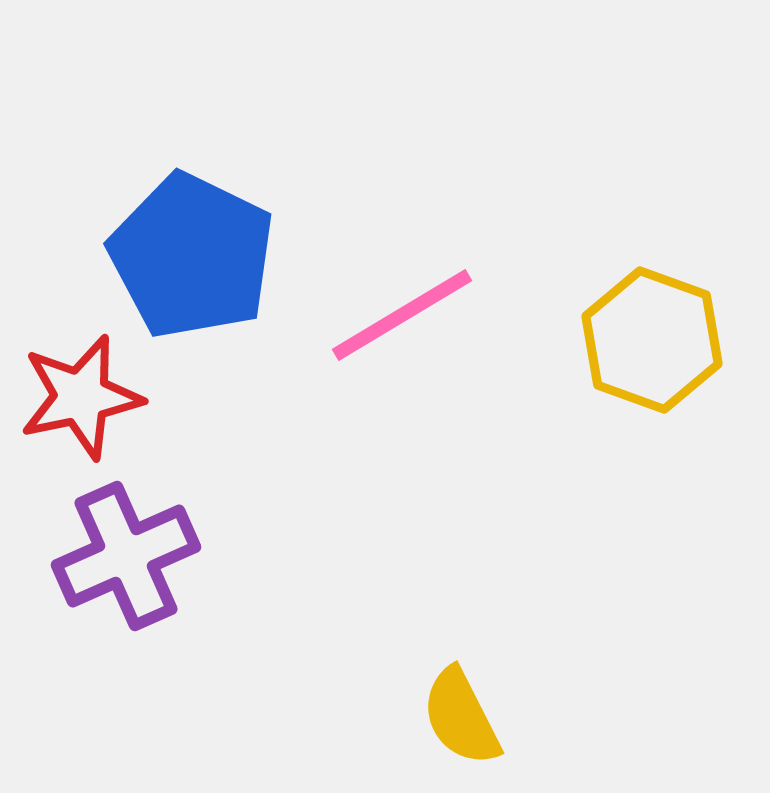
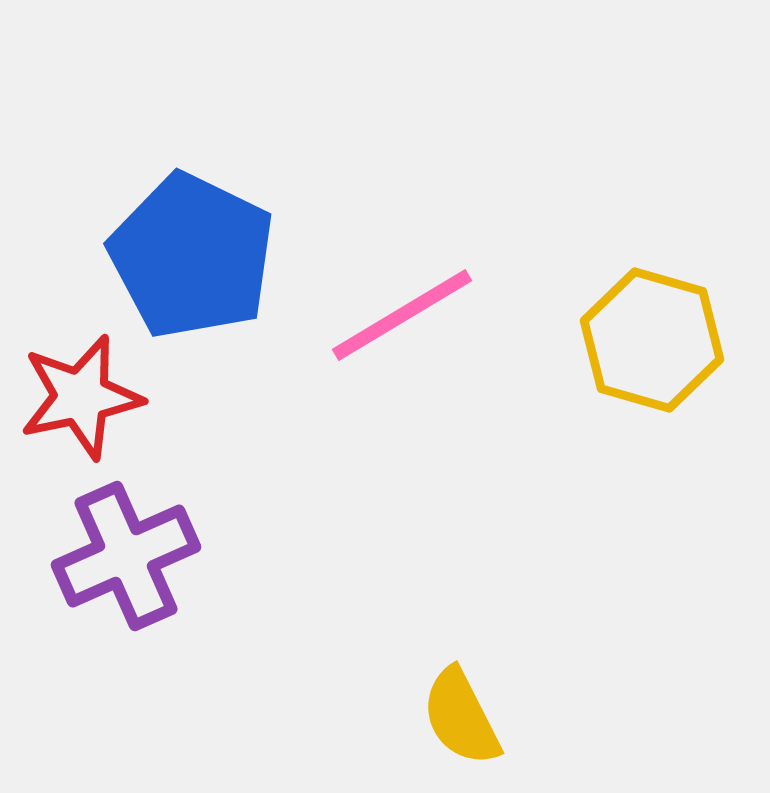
yellow hexagon: rotated 4 degrees counterclockwise
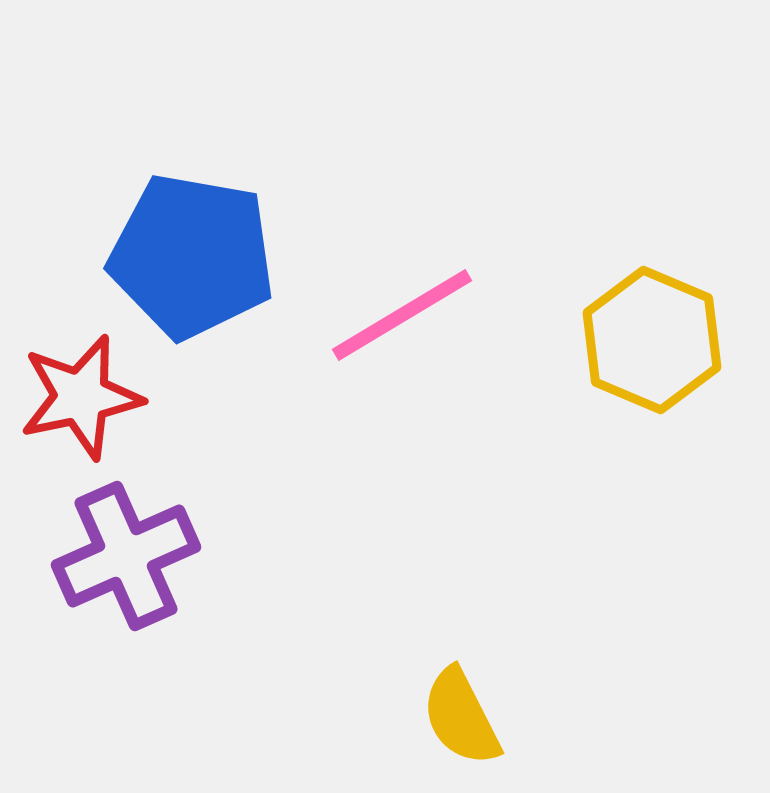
blue pentagon: rotated 16 degrees counterclockwise
yellow hexagon: rotated 7 degrees clockwise
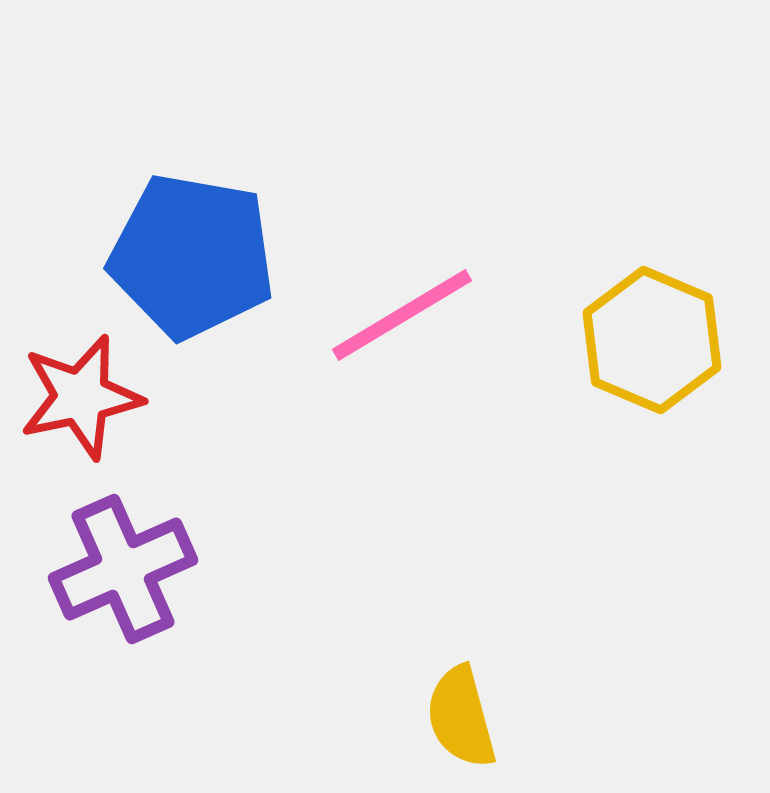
purple cross: moved 3 px left, 13 px down
yellow semicircle: rotated 12 degrees clockwise
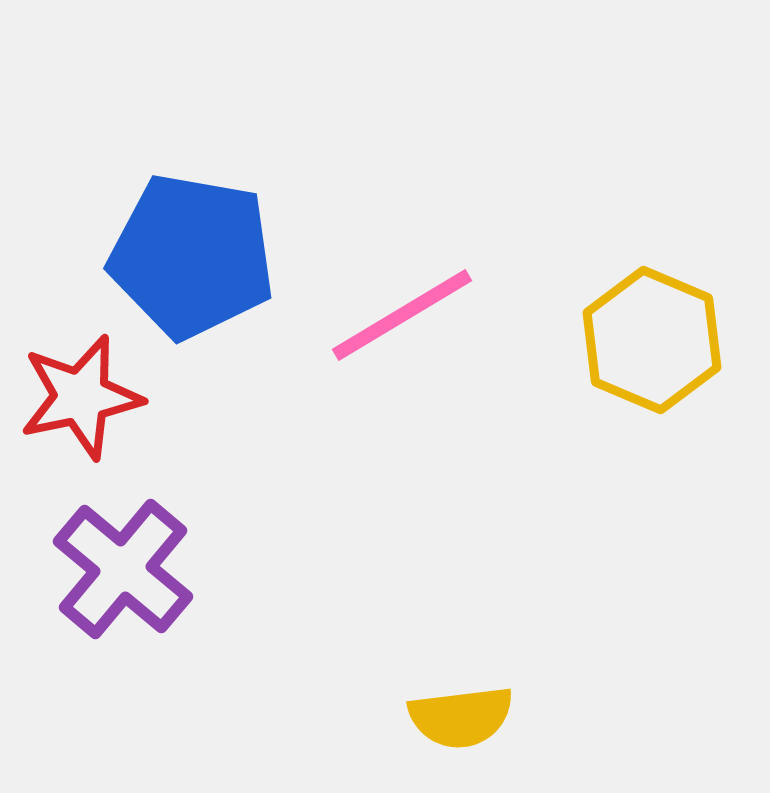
purple cross: rotated 26 degrees counterclockwise
yellow semicircle: rotated 82 degrees counterclockwise
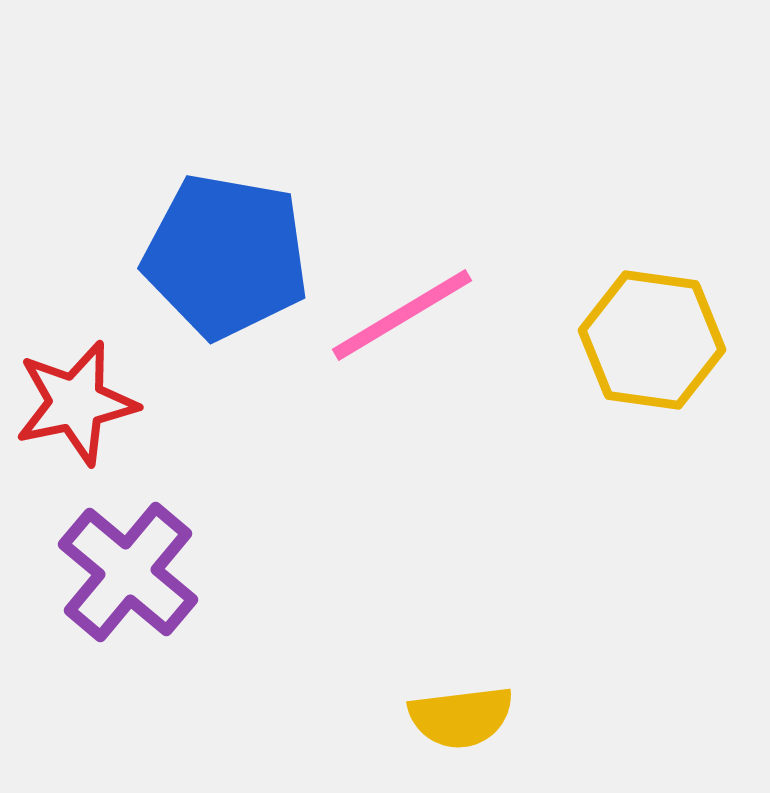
blue pentagon: moved 34 px right
yellow hexagon: rotated 15 degrees counterclockwise
red star: moved 5 px left, 6 px down
purple cross: moved 5 px right, 3 px down
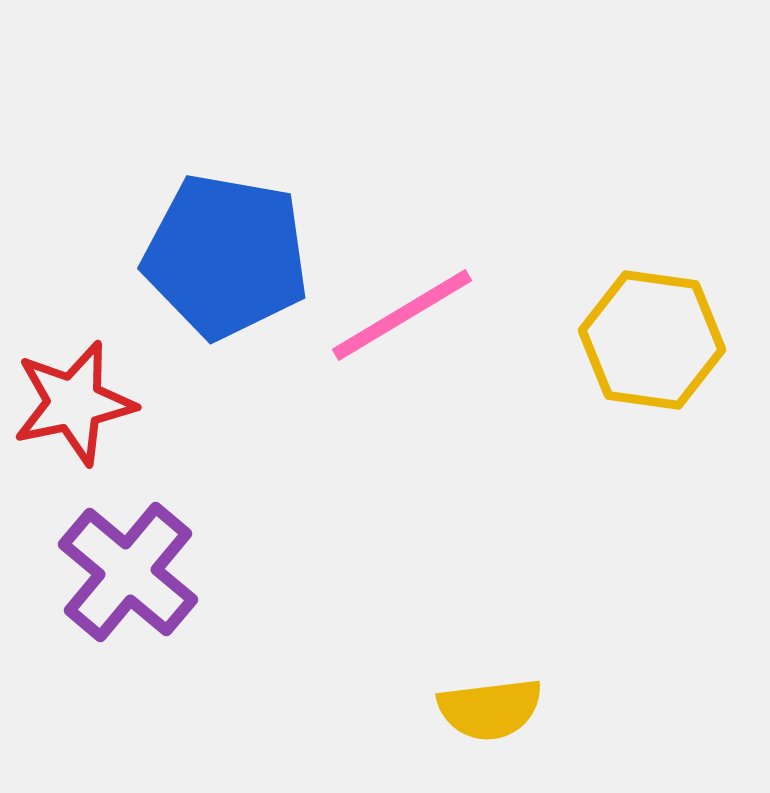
red star: moved 2 px left
yellow semicircle: moved 29 px right, 8 px up
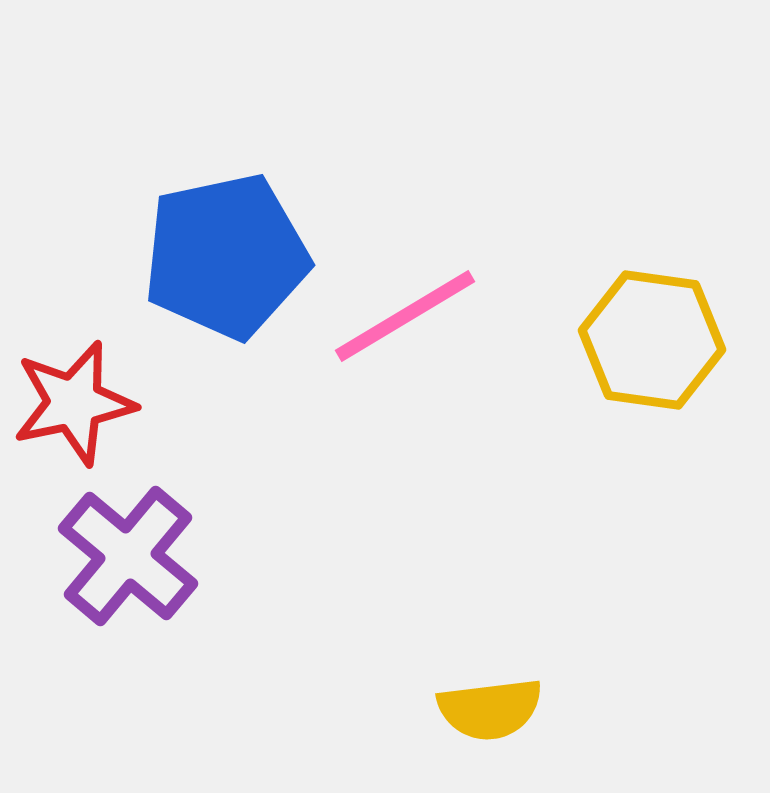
blue pentagon: rotated 22 degrees counterclockwise
pink line: moved 3 px right, 1 px down
purple cross: moved 16 px up
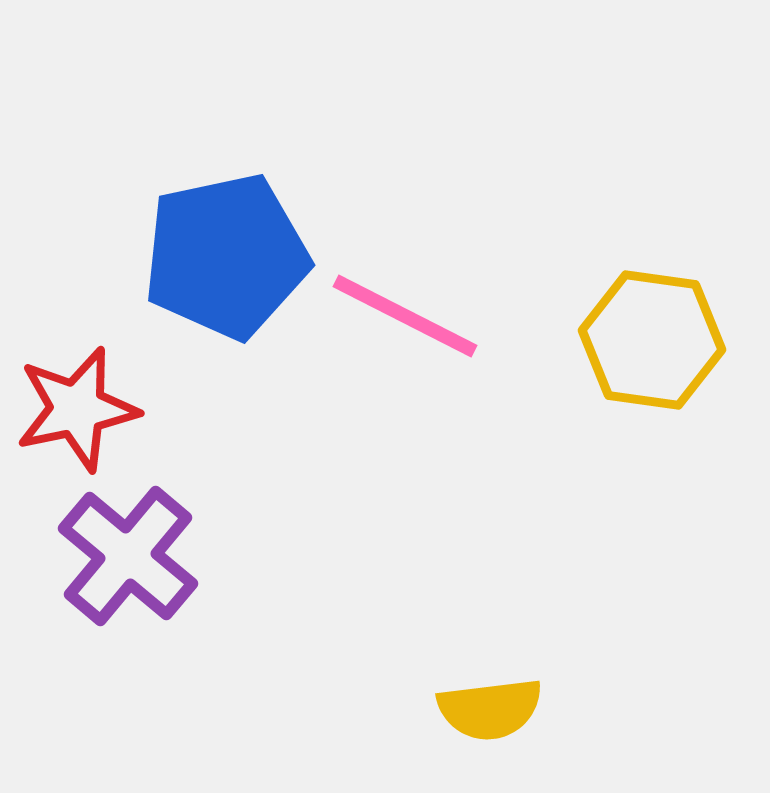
pink line: rotated 58 degrees clockwise
red star: moved 3 px right, 6 px down
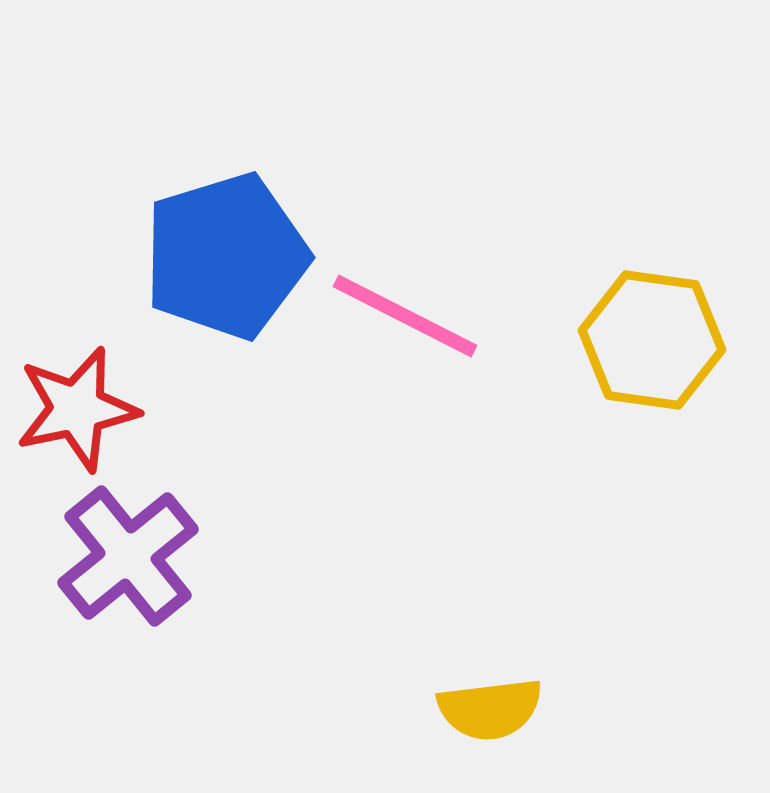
blue pentagon: rotated 5 degrees counterclockwise
purple cross: rotated 11 degrees clockwise
